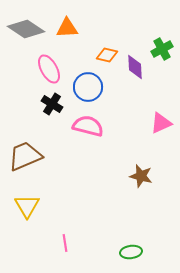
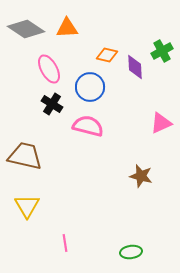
green cross: moved 2 px down
blue circle: moved 2 px right
brown trapezoid: rotated 36 degrees clockwise
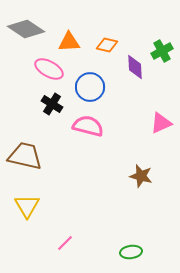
orange triangle: moved 2 px right, 14 px down
orange diamond: moved 10 px up
pink ellipse: rotated 32 degrees counterclockwise
pink line: rotated 54 degrees clockwise
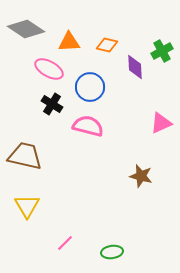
green ellipse: moved 19 px left
